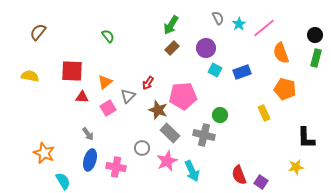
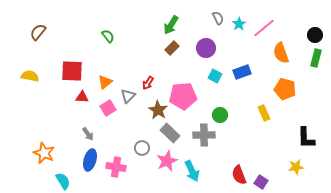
cyan square: moved 6 px down
brown star: rotated 12 degrees clockwise
gray cross: rotated 15 degrees counterclockwise
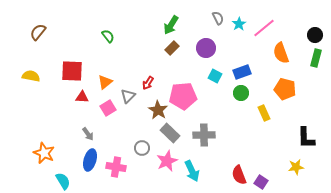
yellow semicircle: moved 1 px right
green circle: moved 21 px right, 22 px up
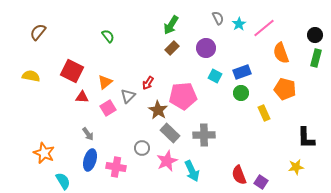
red square: rotated 25 degrees clockwise
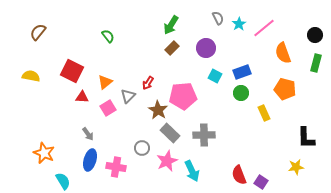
orange semicircle: moved 2 px right
green rectangle: moved 5 px down
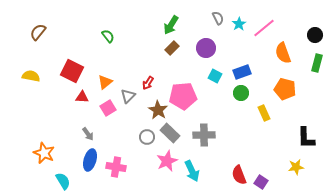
green rectangle: moved 1 px right
gray circle: moved 5 px right, 11 px up
